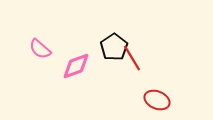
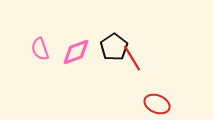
pink semicircle: rotated 30 degrees clockwise
pink diamond: moved 14 px up
red ellipse: moved 4 px down
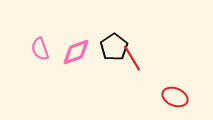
red ellipse: moved 18 px right, 7 px up
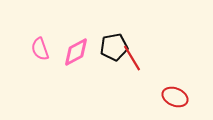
black pentagon: rotated 24 degrees clockwise
pink diamond: rotated 8 degrees counterclockwise
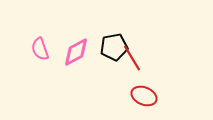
red ellipse: moved 31 px left, 1 px up
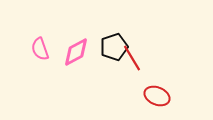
black pentagon: rotated 8 degrees counterclockwise
red ellipse: moved 13 px right
